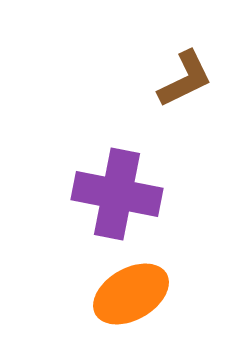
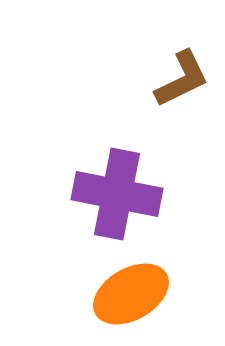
brown L-shape: moved 3 px left
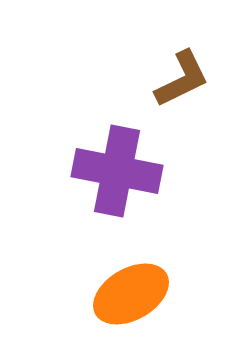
purple cross: moved 23 px up
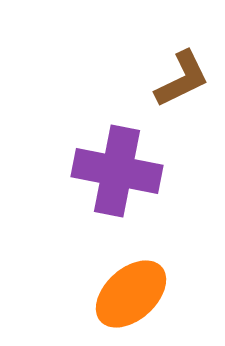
orange ellipse: rotated 12 degrees counterclockwise
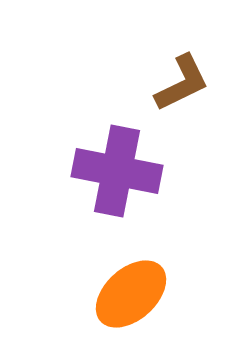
brown L-shape: moved 4 px down
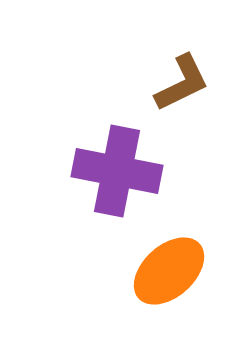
orange ellipse: moved 38 px right, 23 px up
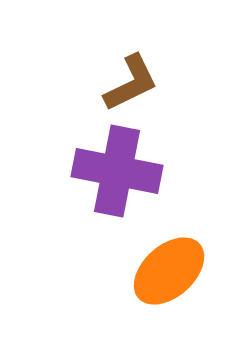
brown L-shape: moved 51 px left
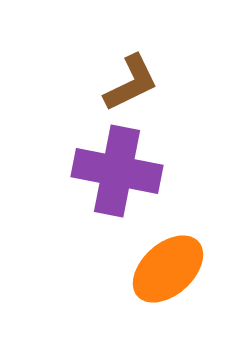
orange ellipse: moved 1 px left, 2 px up
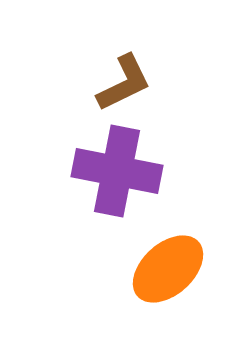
brown L-shape: moved 7 px left
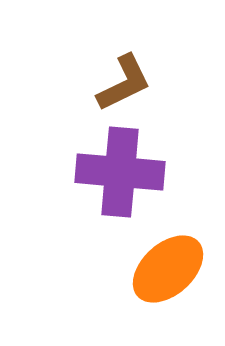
purple cross: moved 3 px right, 1 px down; rotated 6 degrees counterclockwise
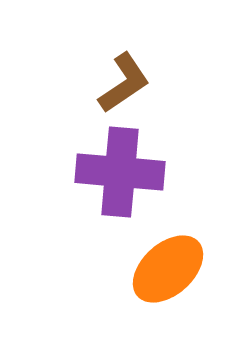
brown L-shape: rotated 8 degrees counterclockwise
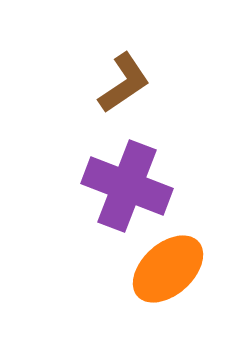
purple cross: moved 7 px right, 14 px down; rotated 16 degrees clockwise
